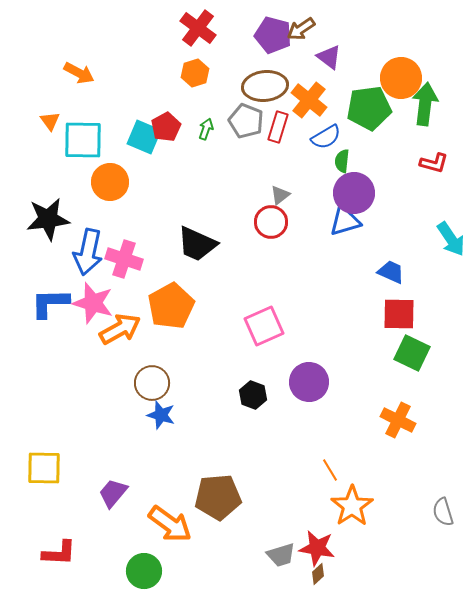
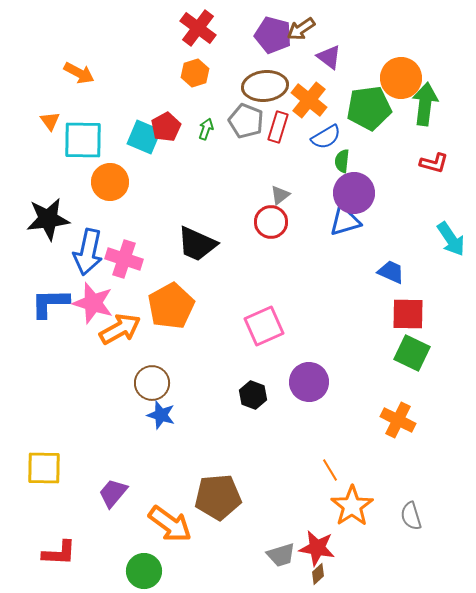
red square at (399, 314): moved 9 px right
gray semicircle at (443, 512): moved 32 px left, 4 px down
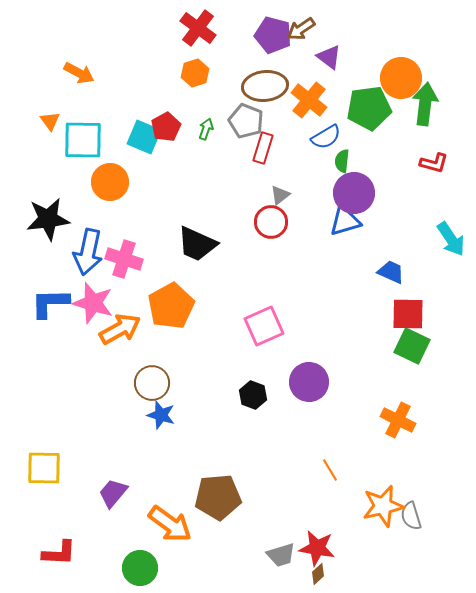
red rectangle at (278, 127): moved 15 px left, 21 px down
green square at (412, 353): moved 7 px up
orange star at (352, 506): moved 31 px right; rotated 21 degrees clockwise
green circle at (144, 571): moved 4 px left, 3 px up
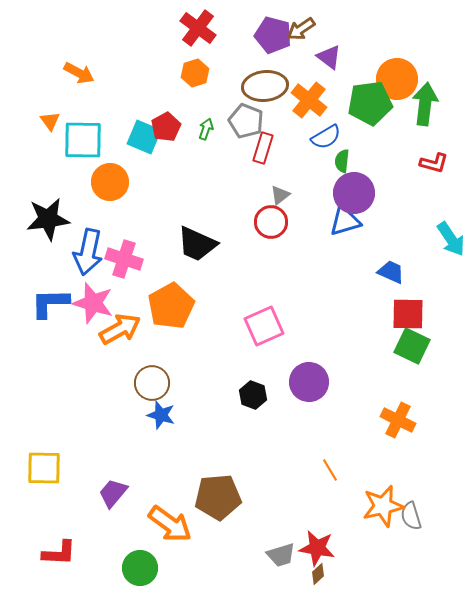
orange circle at (401, 78): moved 4 px left, 1 px down
green pentagon at (369, 108): moved 1 px right, 5 px up
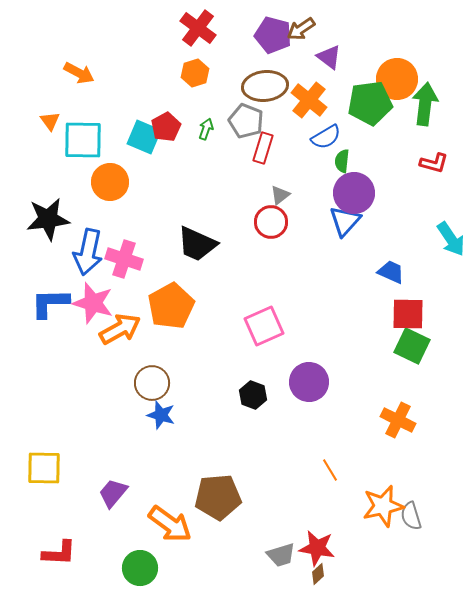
blue triangle at (345, 221): rotated 32 degrees counterclockwise
